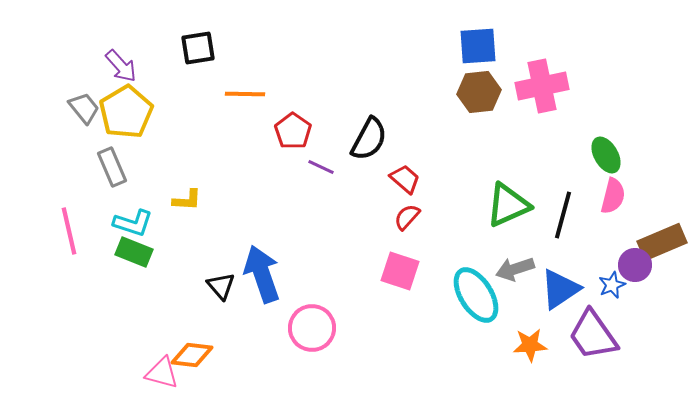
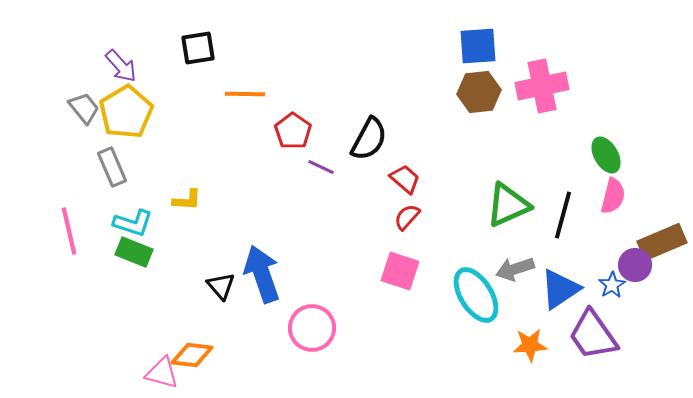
blue star: rotated 8 degrees counterclockwise
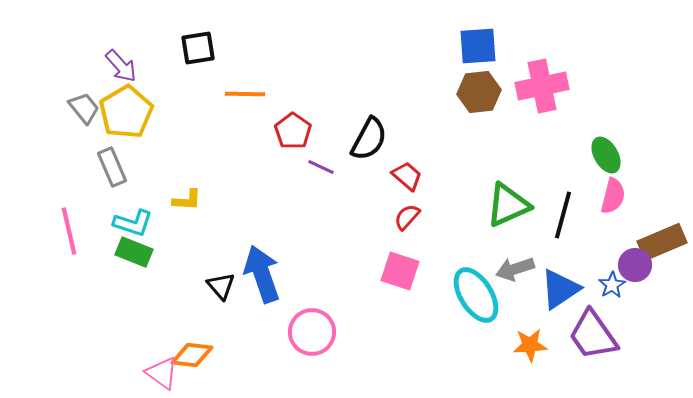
red trapezoid: moved 2 px right, 3 px up
pink circle: moved 4 px down
pink triangle: rotated 21 degrees clockwise
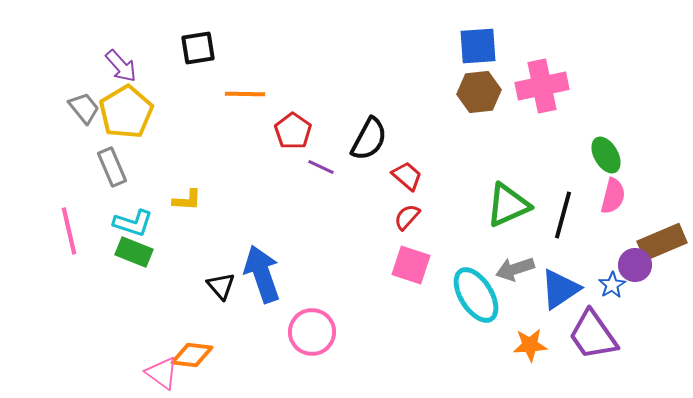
pink square: moved 11 px right, 6 px up
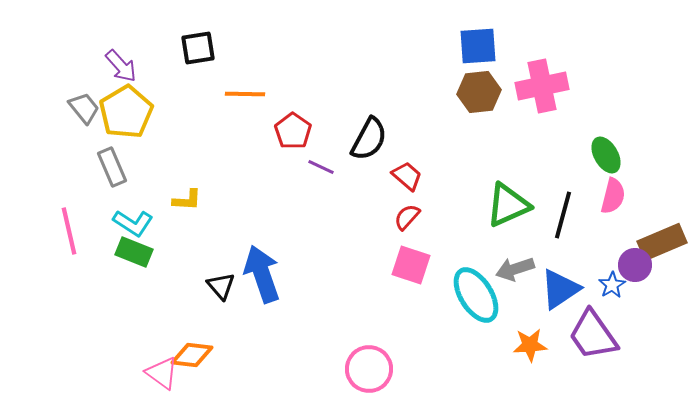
cyan L-shape: rotated 15 degrees clockwise
pink circle: moved 57 px right, 37 px down
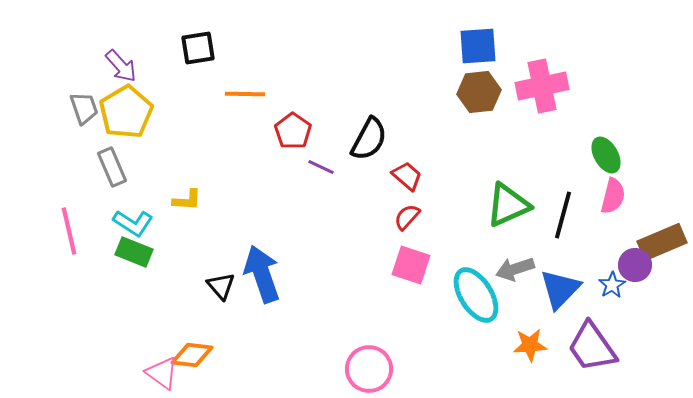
gray trapezoid: rotated 20 degrees clockwise
blue triangle: rotated 12 degrees counterclockwise
purple trapezoid: moved 1 px left, 12 px down
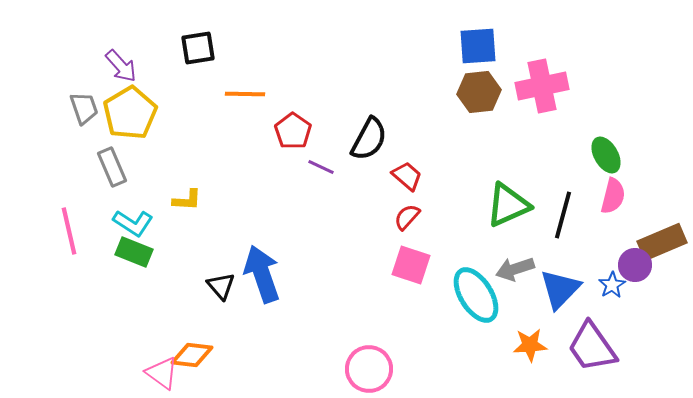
yellow pentagon: moved 4 px right, 1 px down
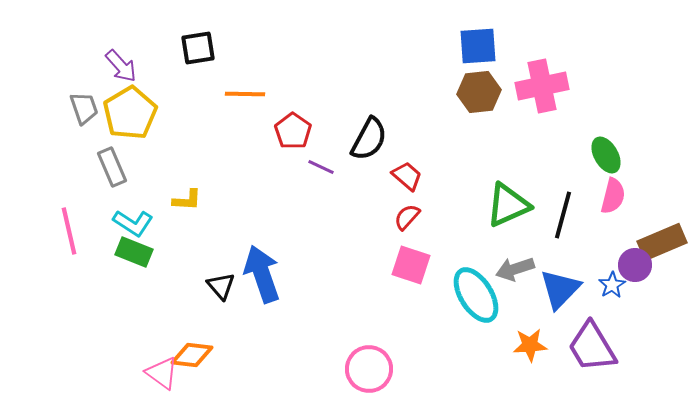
purple trapezoid: rotated 4 degrees clockwise
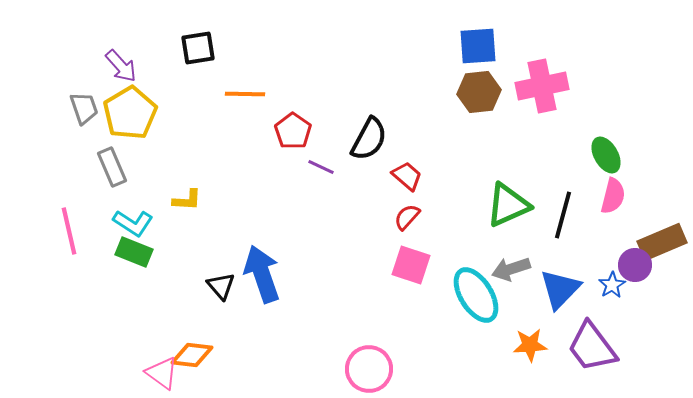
gray arrow: moved 4 px left
purple trapezoid: rotated 6 degrees counterclockwise
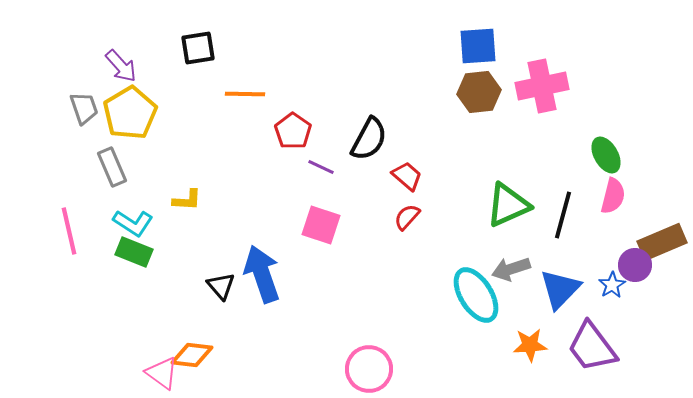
pink square: moved 90 px left, 40 px up
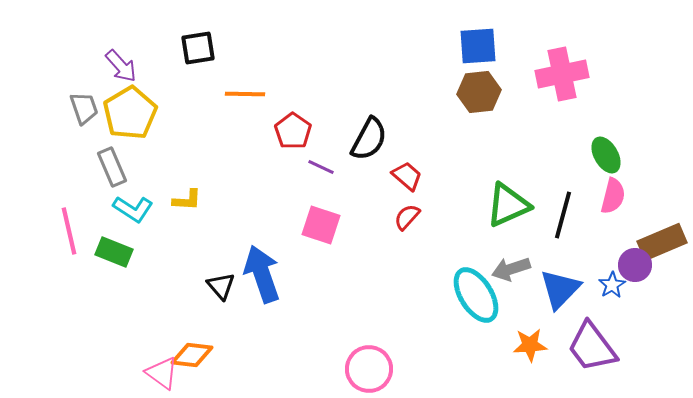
pink cross: moved 20 px right, 12 px up
cyan L-shape: moved 14 px up
green rectangle: moved 20 px left
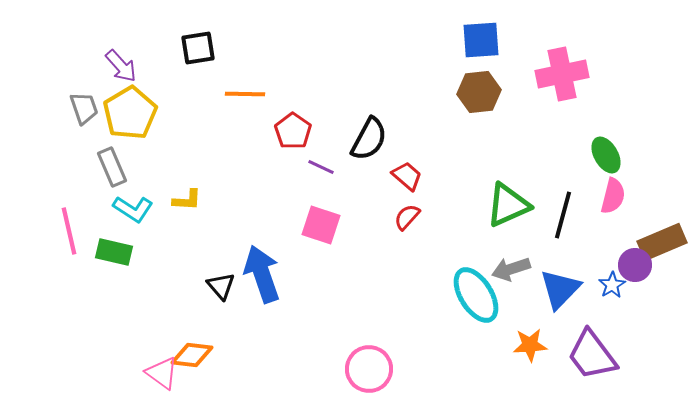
blue square: moved 3 px right, 6 px up
green rectangle: rotated 9 degrees counterclockwise
purple trapezoid: moved 8 px down
